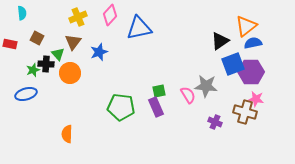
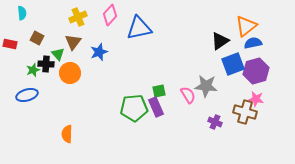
purple hexagon: moved 5 px right, 1 px up; rotated 15 degrees counterclockwise
blue ellipse: moved 1 px right, 1 px down
green pentagon: moved 13 px right, 1 px down; rotated 12 degrees counterclockwise
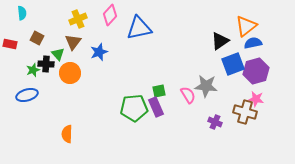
yellow cross: moved 2 px down
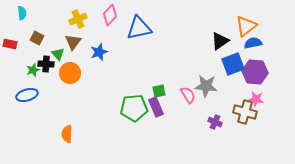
purple hexagon: moved 1 px left, 1 px down; rotated 20 degrees clockwise
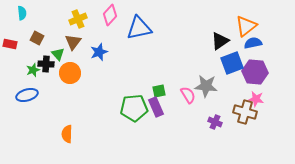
blue square: moved 1 px left, 1 px up
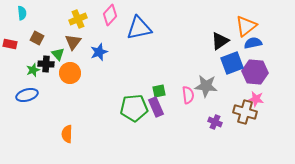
pink semicircle: rotated 24 degrees clockwise
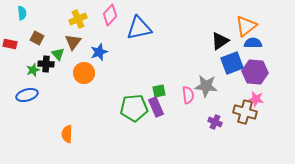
blue semicircle: rotated 12 degrees clockwise
orange circle: moved 14 px right
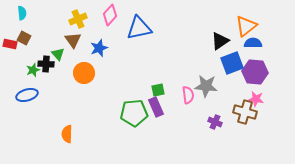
brown square: moved 13 px left
brown triangle: moved 2 px up; rotated 12 degrees counterclockwise
blue star: moved 4 px up
green square: moved 1 px left, 1 px up
green pentagon: moved 5 px down
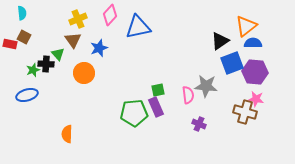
blue triangle: moved 1 px left, 1 px up
brown square: moved 1 px up
purple cross: moved 16 px left, 2 px down
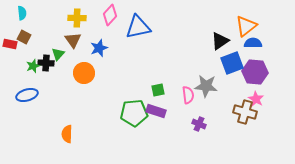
yellow cross: moved 1 px left, 1 px up; rotated 24 degrees clockwise
green triangle: rotated 24 degrees clockwise
black cross: moved 1 px up
green star: moved 4 px up
pink star: rotated 21 degrees clockwise
purple rectangle: moved 4 px down; rotated 48 degrees counterclockwise
